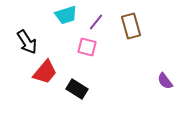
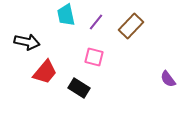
cyan trapezoid: rotated 95 degrees clockwise
brown rectangle: rotated 60 degrees clockwise
black arrow: rotated 45 degrees counterclockwise
pink square: moved 7 px right, 10 px down
purple semicircle: moved 3 px right, 2 px up
black rectangle: moved 2 px right, 1 px up
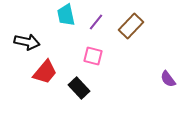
pink square: moved 1 px left, 1 px up
black rectangle: rotated 15 degrees clockwise
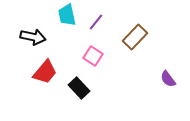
cyan trapezoid: moved 1 px right
brown rectangle: moved 4 px right, 11 px down
black arrow: moved 6 px right, 5 px up
pink square: rotated 18 degrees clockwise
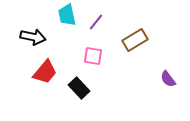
brown rectangle: moved 3 px down; rotated 15 degrees clockwise
pink square: rotated 24 degrees counterclockwise
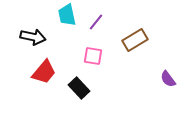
red trapezoid: moved 1 px left
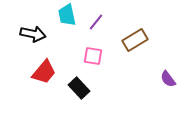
black arrow: moved 3 px up
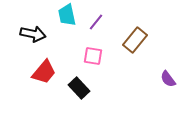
brown rectangle: rotated 20 degrees counterclockwise
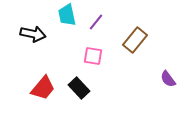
red trapezoid: moved 1 px left, 16 px down
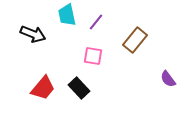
black arrow: rotated 10 degrees clockwise
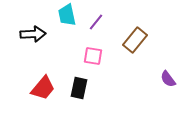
black arrow: rotated 25 degrees counterclockwise
black rectangle: rotated 55 degrees clockwise
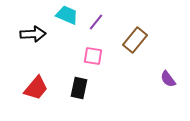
cyan trapezoid: rotated 125 degrees clockwise
red trapezoid: moved 7 px left
